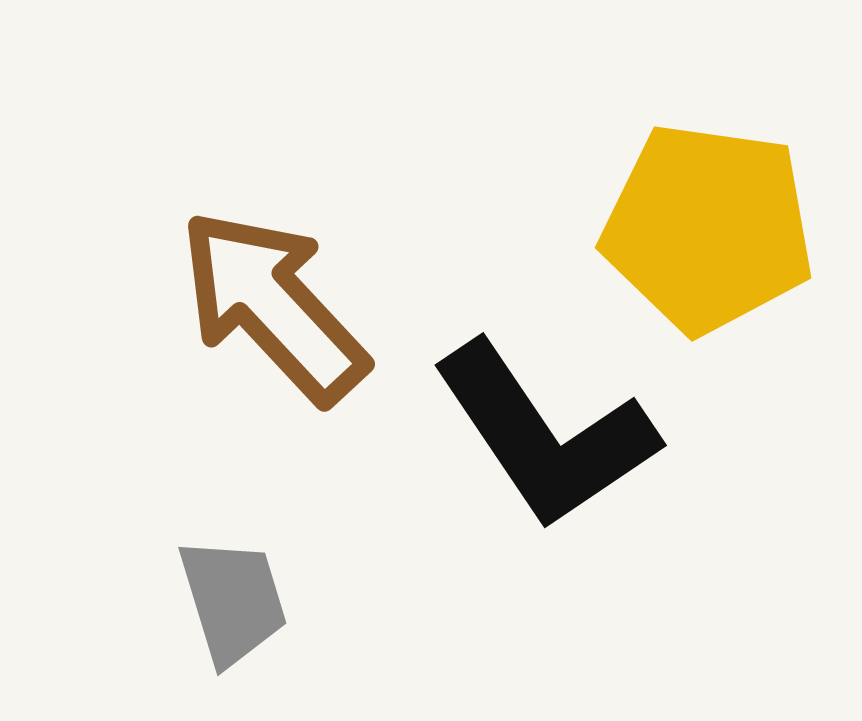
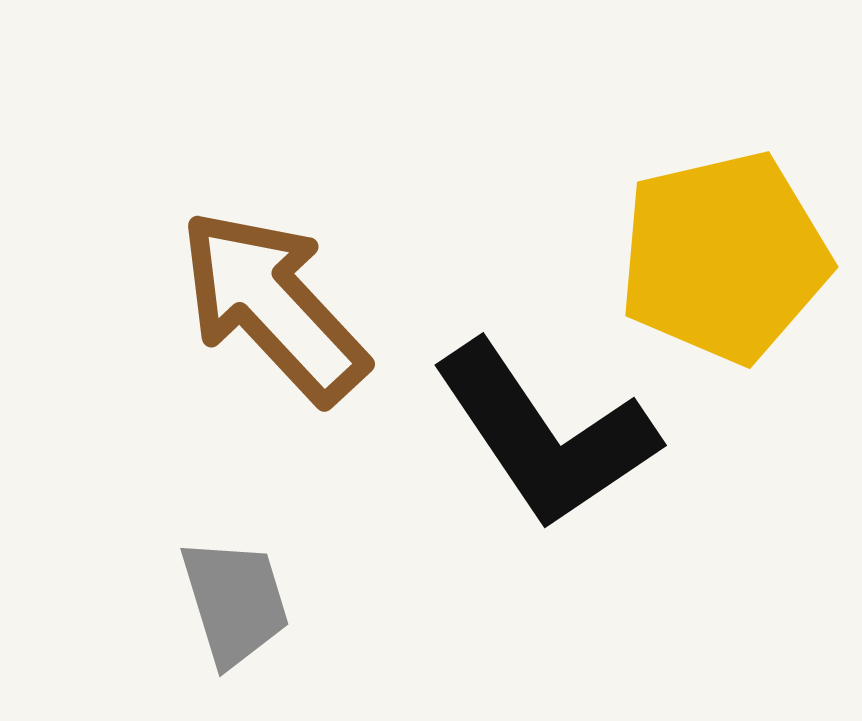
yellow pentagon: moved 16 px right, 29 px down; rotated 21 degrees counterclockwise
gray trapezoid: moved 2 px right, 1 px down
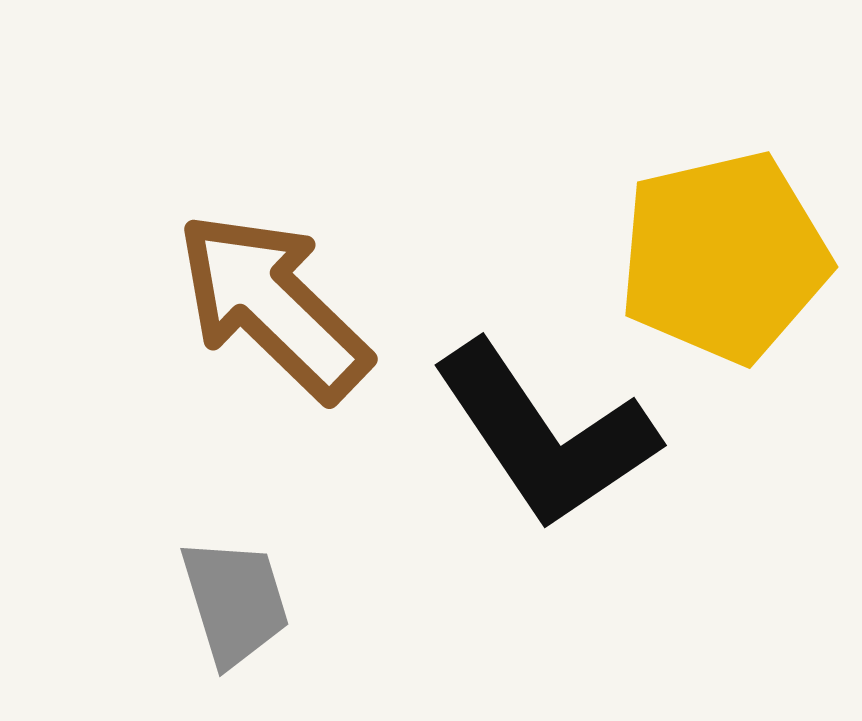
brown arrow: rotated 3 degrees counterclockwise
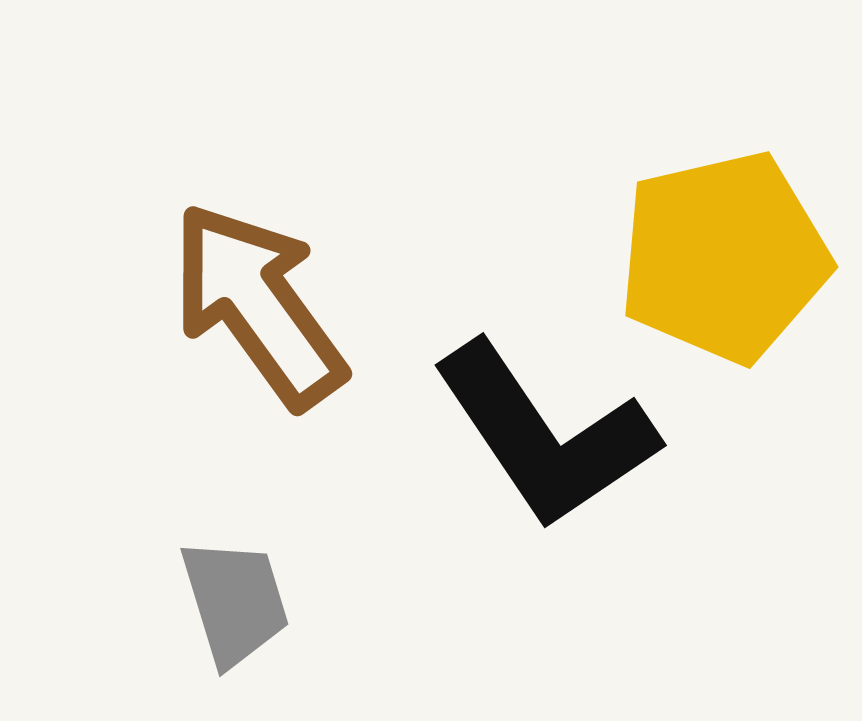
brown arrow: moved 15 px left, 1 px up; rotated 10 degrees clockwise
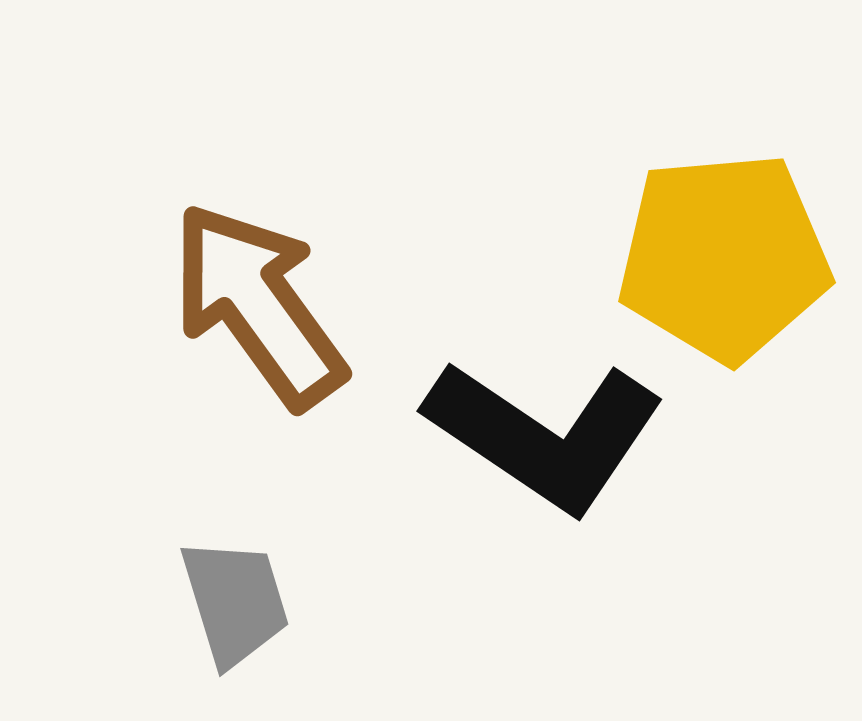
yellow pentagon: rotated 8 degrees clockwise
black L-shape: rotated 22 degrees counterclockwise
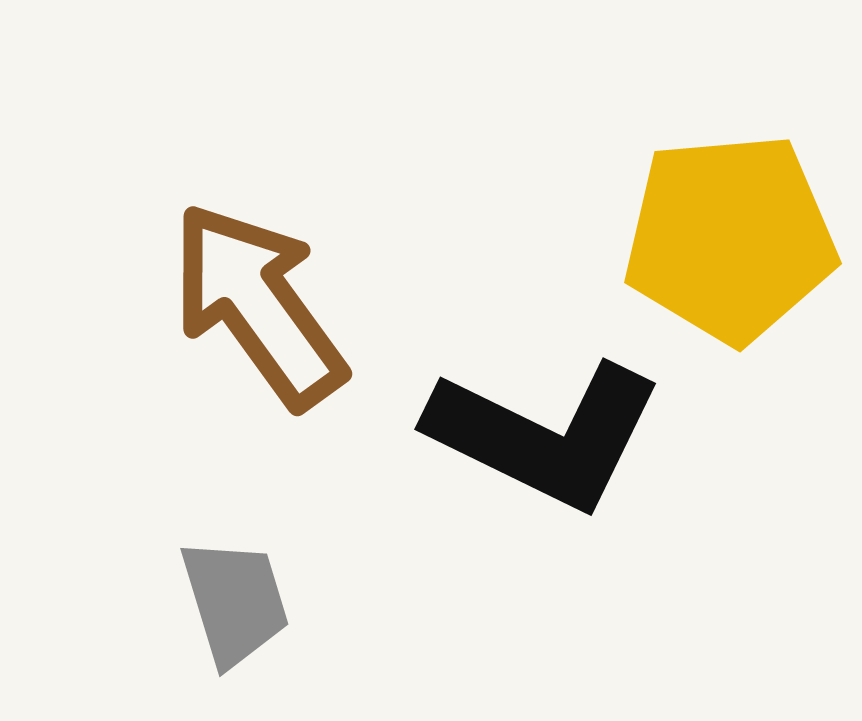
yellow pentagon: moved 6 px right, 19 px up
black L-shape: rotated 8 degrees counterclockwise
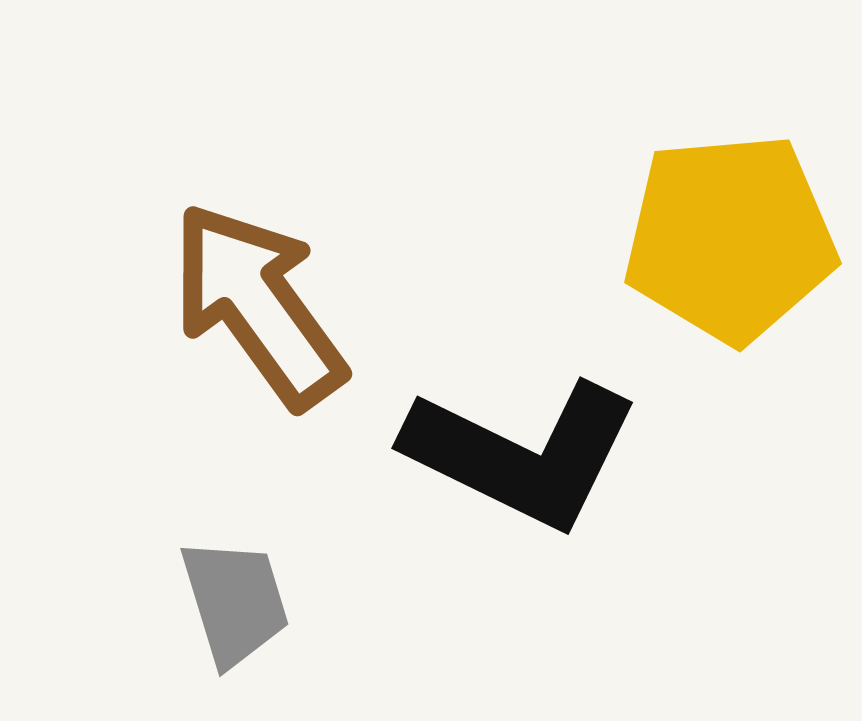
black L-shape: moved 23 px left, 19 px down
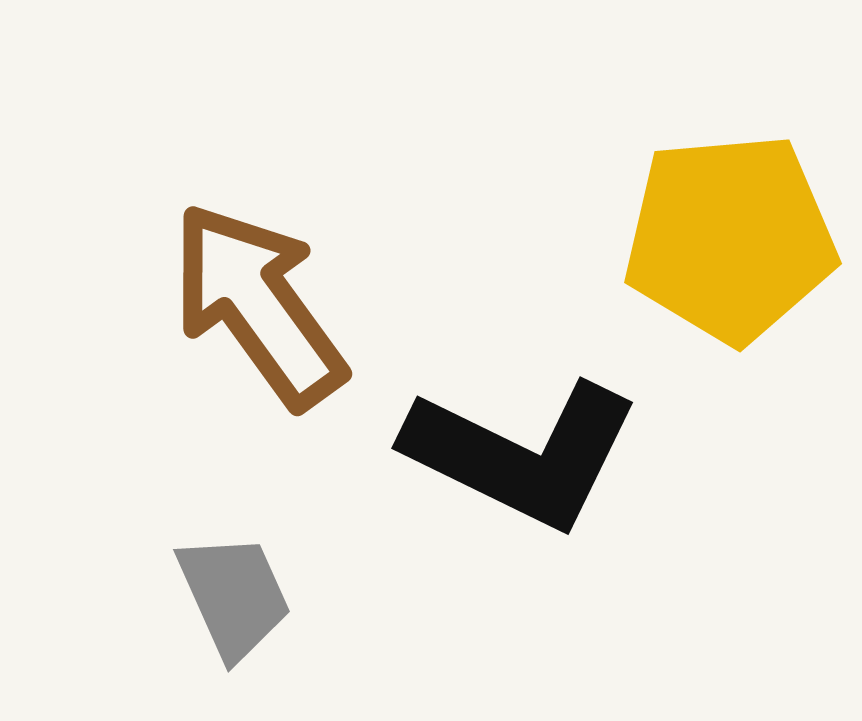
gray trapezoid: moved 1 px left, 6 px up; rotated 7 degrees counterclockwise
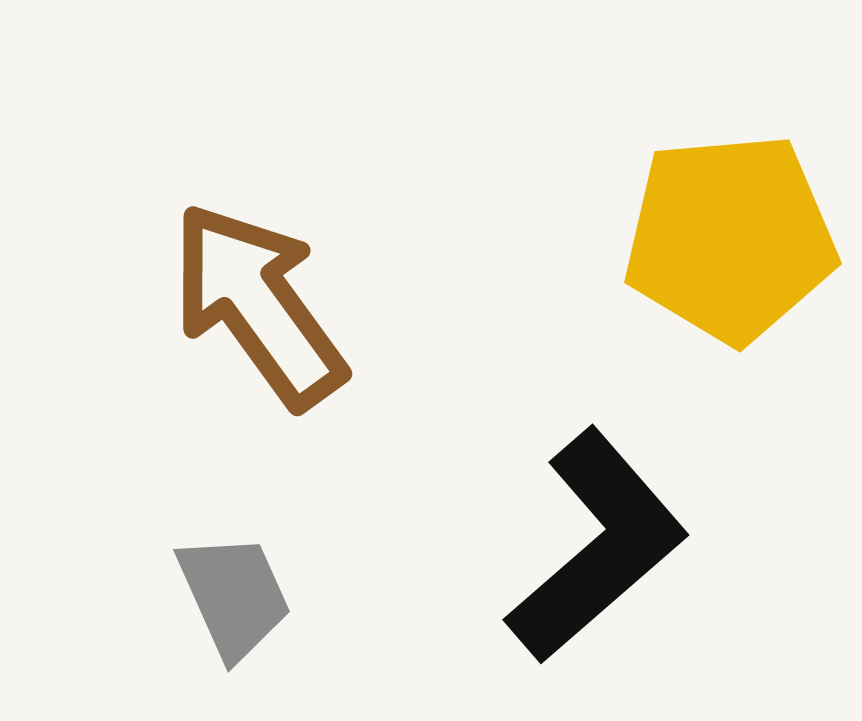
black L-shape: moved 75 px right, 92 px down; rotated 67 degrees counterclockwise
